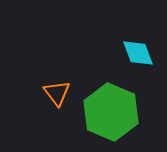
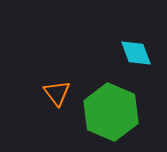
cyan diamond: moved 2 px left
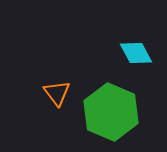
cyan diamond: rotated 8 degrees counterclockwise
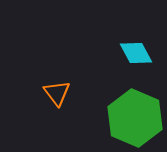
green hexagon: moved 24 px right, 6 px down
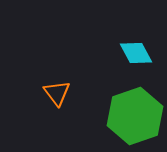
green hexagon: moved 2 px up; rotated 18 degrees clockwise
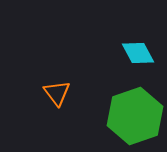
cyan diamond: moved 2 px right
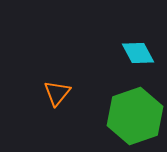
orange triangle: rotated 16 degrees clockwise
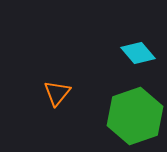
cyan diamond: rotated 12 degrees counterclockwise
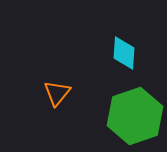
cyan diamond: moved 14 px left; rotated 44 degrees clockwise
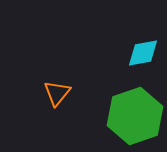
cyan diamond: moved 19 px right; rotated 76 degrees clockwise
